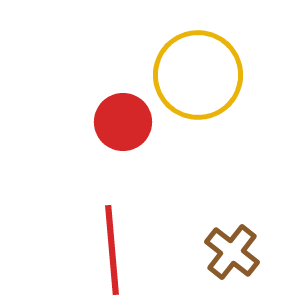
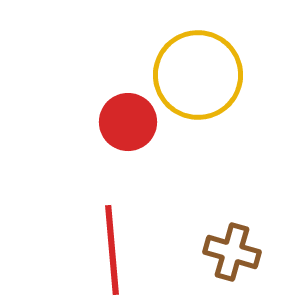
red circle: moved 5 px right
brown cross: rotated 22 degrees counterclockwise
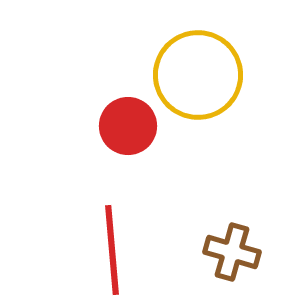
red circle: moved 4 px down
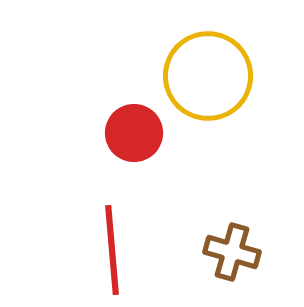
yellow circle: moved 10 px right, 1 px down
red circle: moved 6 px right, 7 px down
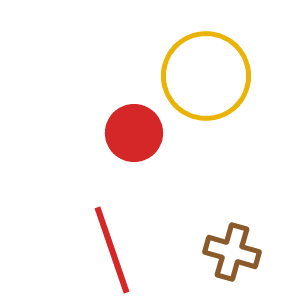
yellow circle: moved 2 px left
red line: rotated 14 degrees counterclockwise
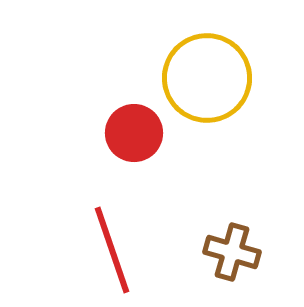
yellow circle: moved 1 px right, 2 px down
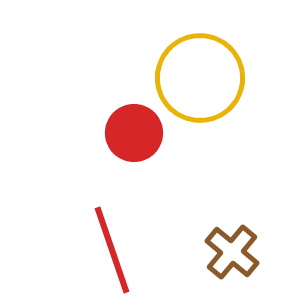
yellow circle: moved 7 px left
brown cross: rotated 24 degrees clockwise
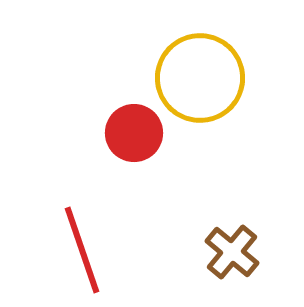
red line: moved 30 px left
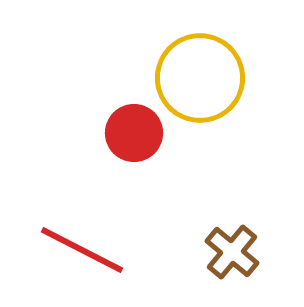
red line: rotated 44 degrees counterclockwise
